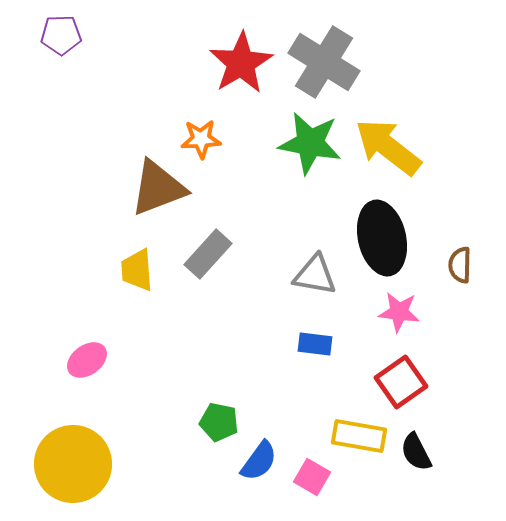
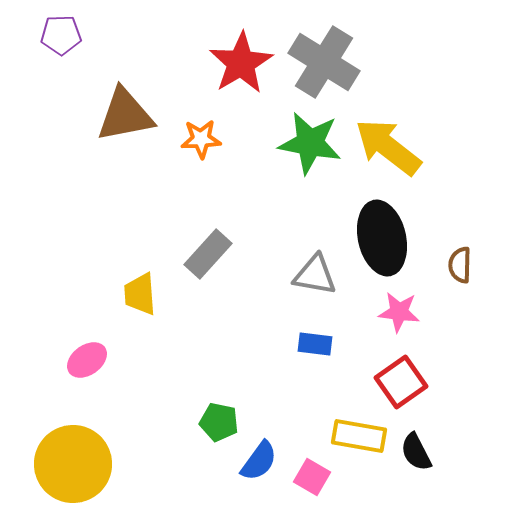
brown triangle: moved 33 px left, 73 px up; rotated 10 degrees clockwise
yellow trapezoid: moved 3 px right, 24 px down
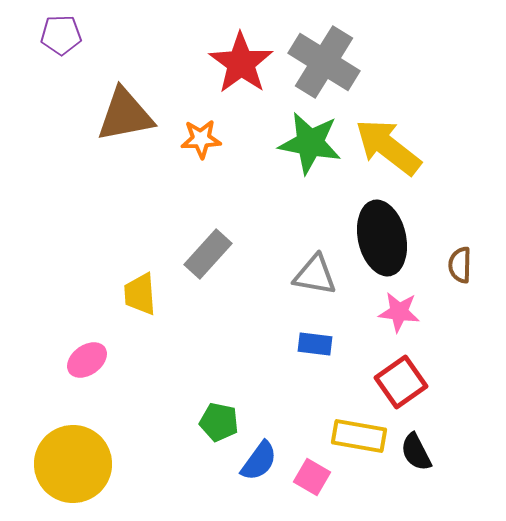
red star: rotated 6 degrees counterclockwise
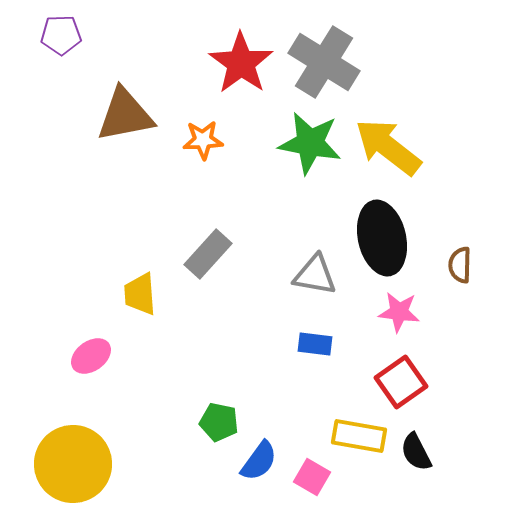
orange star: moved 2 px right, 1 px down
pink ellipse: moved 4 px right, 4 px up
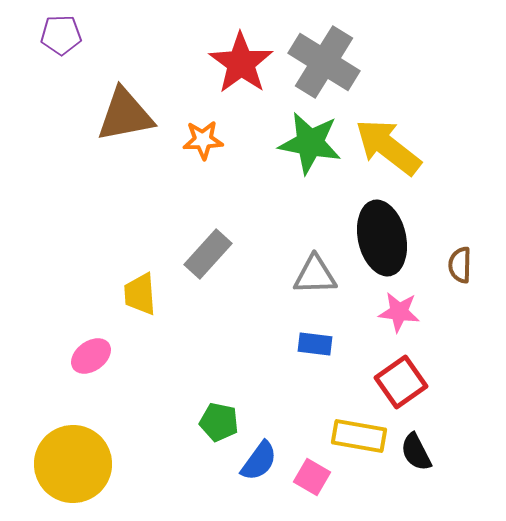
gray triangle: rotated 12 degrees counterclockwise
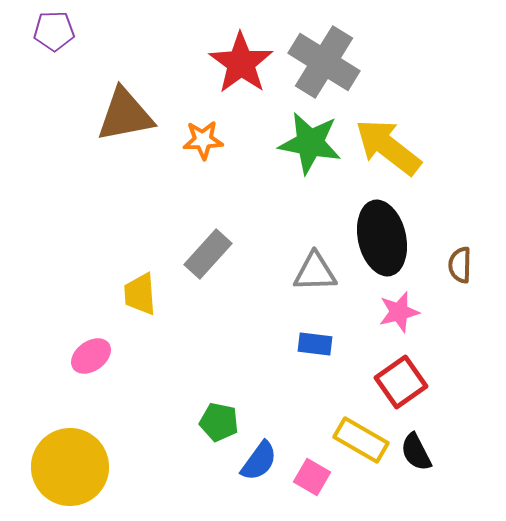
purple pentagon: moved 7 px left, 4 px up
gray triangle: moved 3 px up
pink star: rotated 21 degrees counterclockwise
yellow rectangle: moved 2 px right, 4 px down; rotated 20 degrees clockwise
yellow circle: moved 3 px left, 3 px down
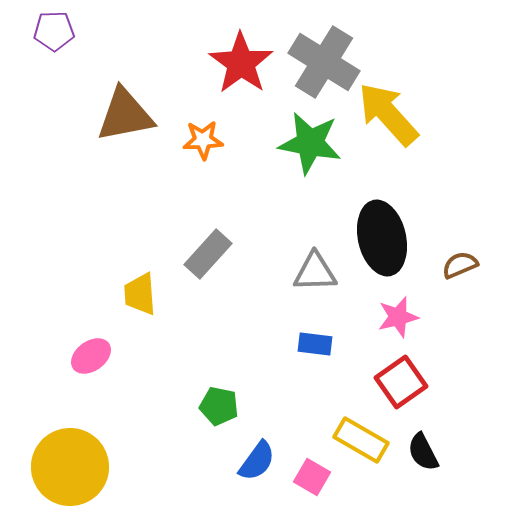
yellow arrow: moved 33 px up; rotated 10 degrees clockwise
brown semicircle: rotated 66 degrees clockwise
pink star: moved 1 px left, 5 px down
green pentagon: moved 16 px up
black semicircle: moved 7 px right
blue semicircle: moved 2 px left
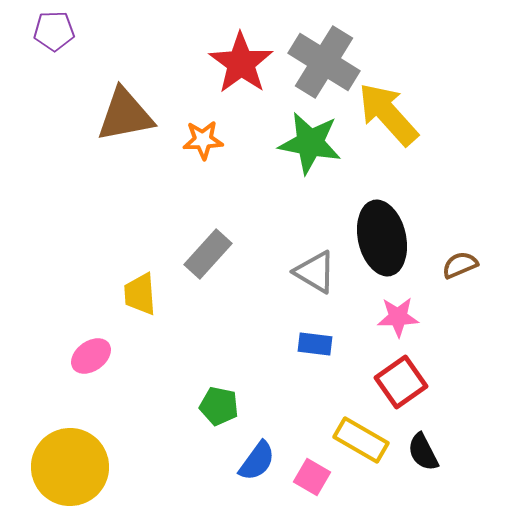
gray triangle: rotated 33 degrees clockwise
pink star: rotated 12 degrees clockwise
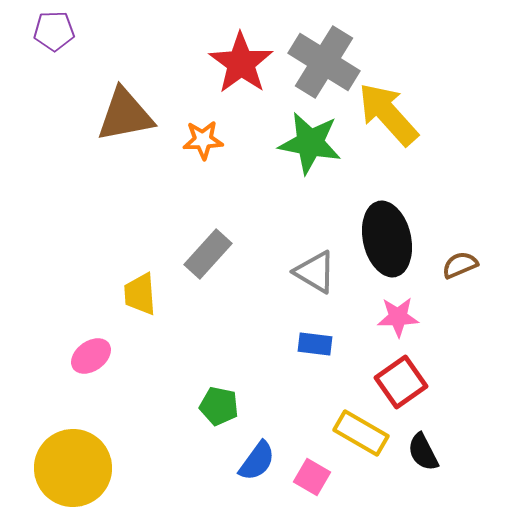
black ellipse: moved 5 px right, 1 px down
yellow rectangle: moved 7 px up
yellow circle: moved 3 px right, 1 px down
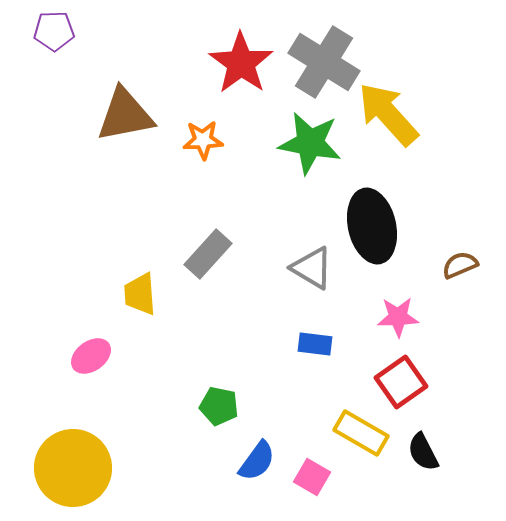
black ellipse: moved 15 px left, 13 px up
gray triangle: moved 3 px left, 4 px up
